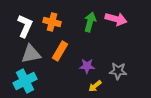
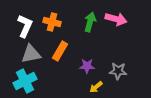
yellow arrow: moved 1 px right, 1 px down
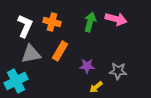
cyan cross: moved 9 px left
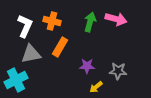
orange cross: moved 1 px up
orange rectangle: moved 4 px up
cyan cross: moved 1 px up
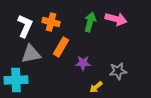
orange cross: moved 1 px left, 1 px down
orange rectangle: moved 1 px right
purple star: moved 4 px left, 3 px up
gray star: rotated 12 degrees counterclockwise
cyan cross: rotated 25 degrees clockwise
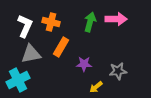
pink arrow: rotated 15 degrees counterclockwise
purple star: moved 1 px right, 1 px down
cyan cross: moved 2 px right; rotated 25 degrees counterclockwise
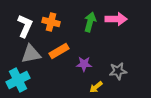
orange rectangle: moved 2 px left, 4 px down; rotated 30 degrees clockwise
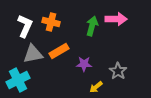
green arrow: moved 2 px right, 4 px down
gray triangle: moved 2 px right
gray star: rotated 30 degrees counterclockwise
